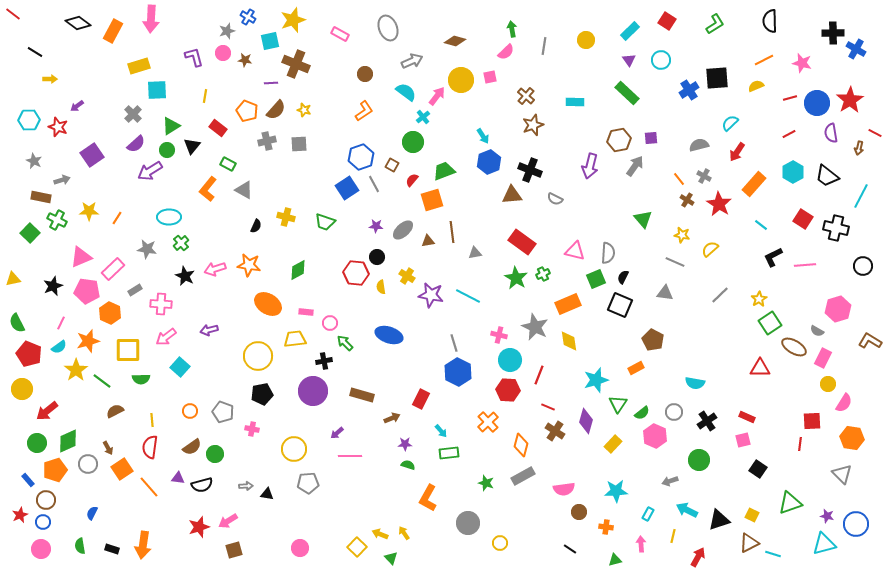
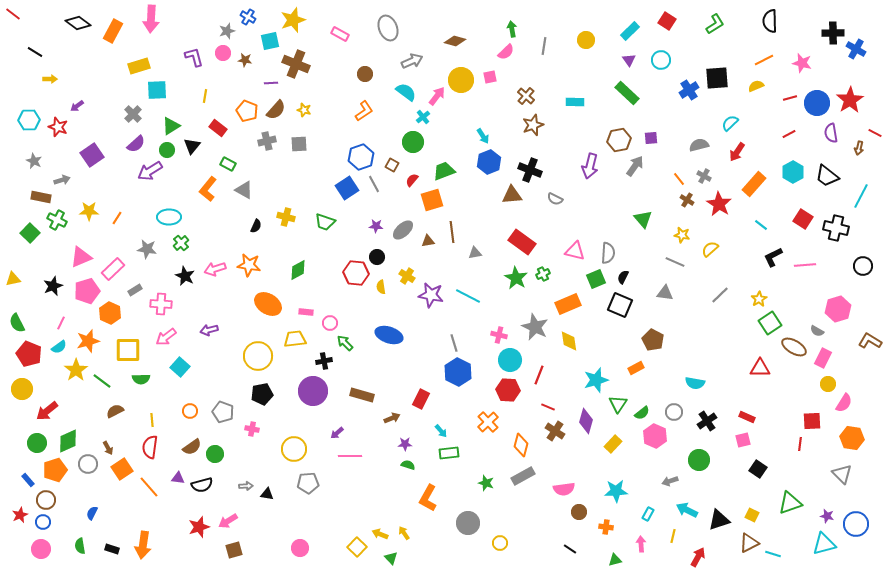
pink pentagon at (87, 291): rotated 25 degrees counterclockwise
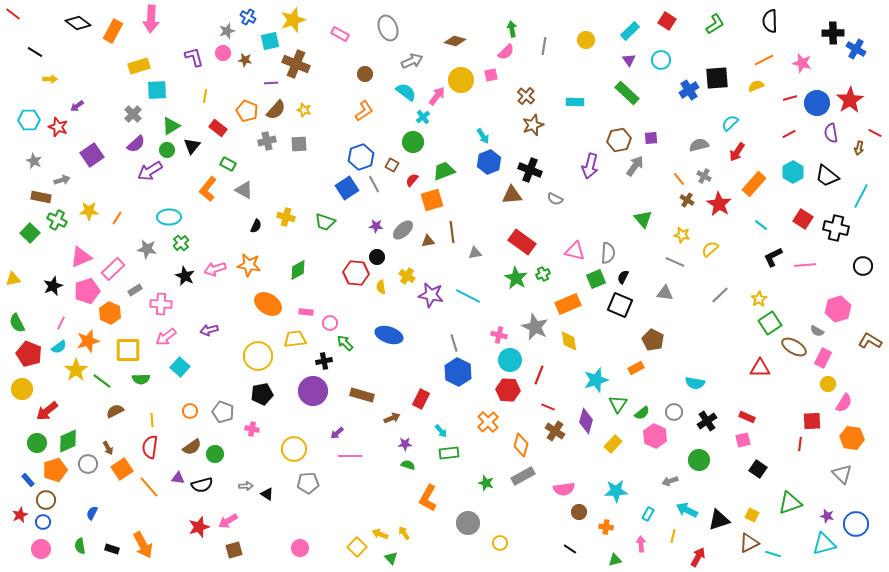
pink square at (490, 77): moved 1 px right, 2 px up
black triangle at (267, 494): rotated 24 degrees clockwise
orange arrow at (143, 545): rotated 36 degrees counterclockwise
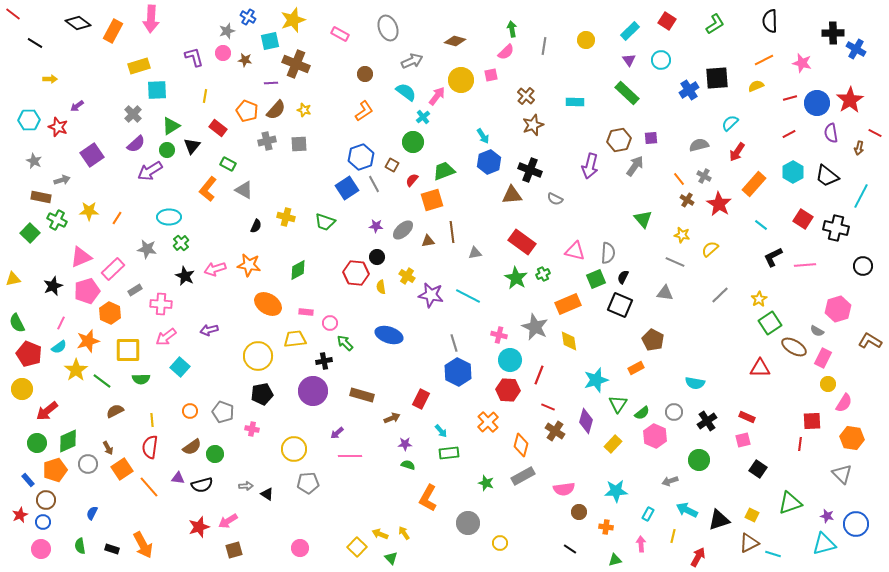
black line at (35, 52): moved 9 px up
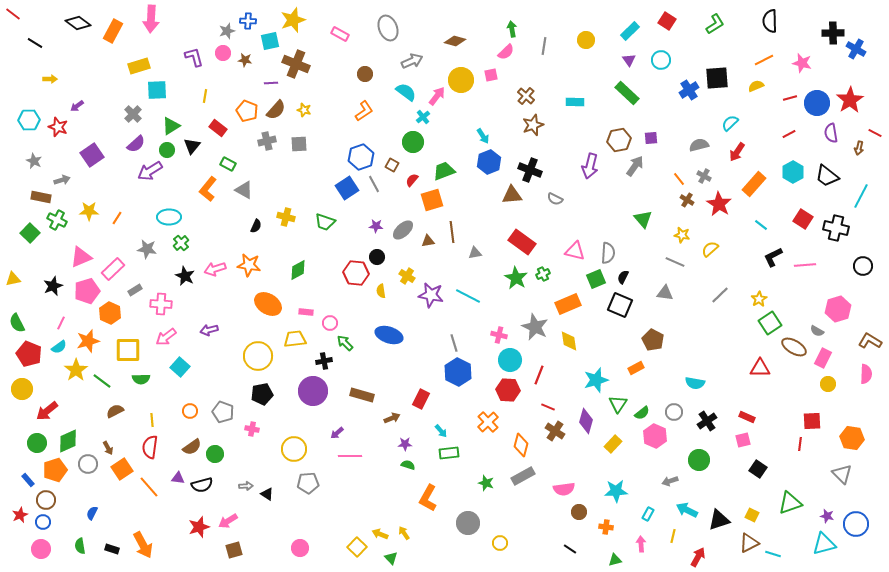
blue cross at (248, 17): moved 4 px down; rotated 28 degrees counterclockwise
yellow semicircle at (381, 287): moved 4 px down
pink semicircle at (844, 403): moved 22 px right, 29 px up; rotated 30 degrees counterclockwise
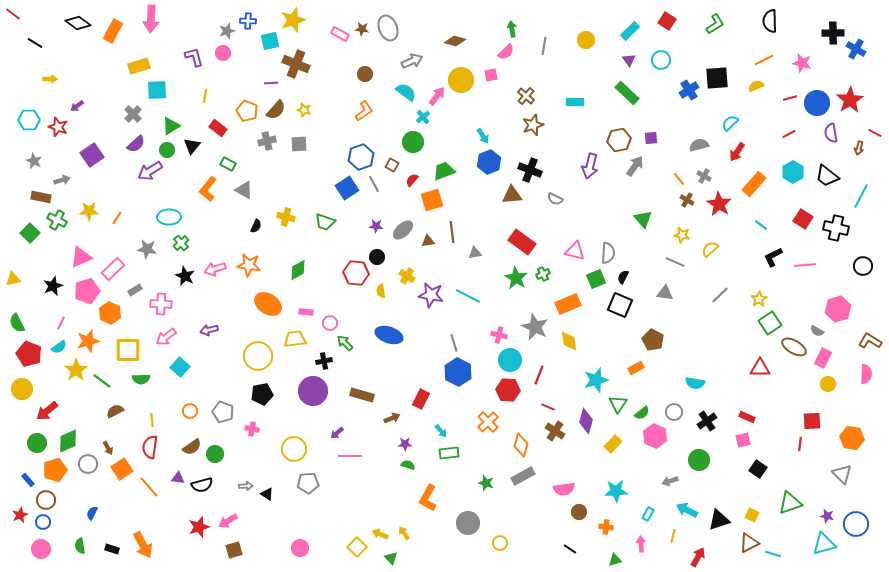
brown star at (245, 60): moved 117 px right, 31 px up
